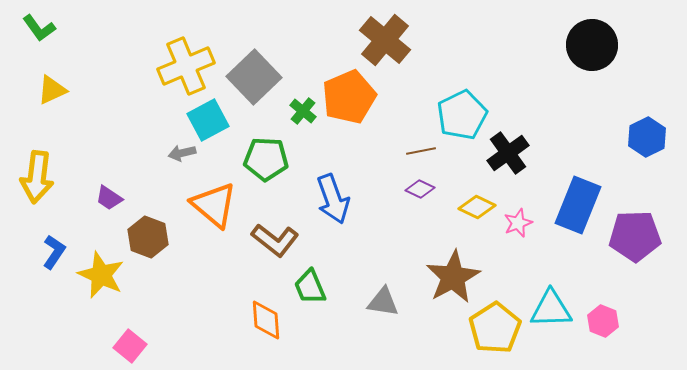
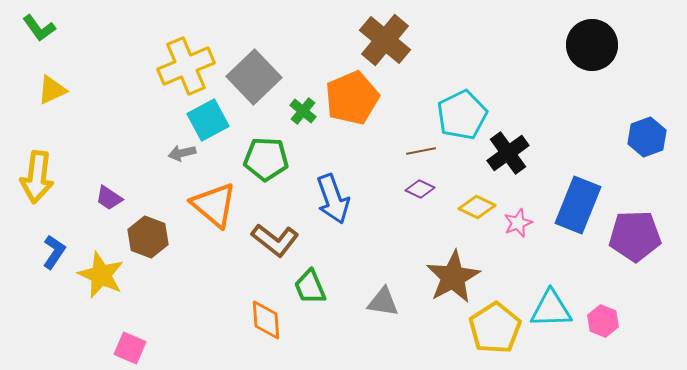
orange pentagon: moved 3 px right, 1 px down
blue hexagon: rotated 6 degrees clockwise
pink square: moved 2 px down; rotated 16 degrees counterclockwise
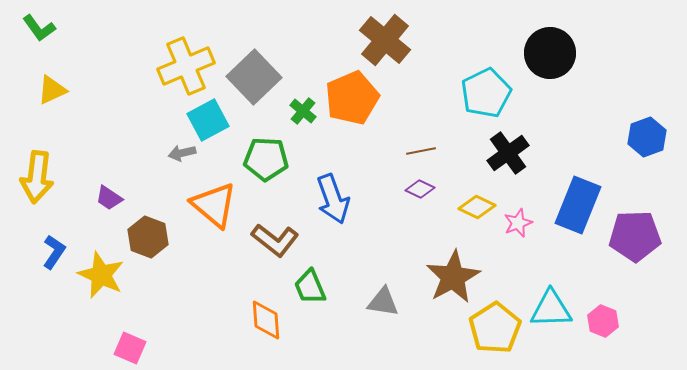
black circle: moved 42 px left, 8 px down
cyan pentagon: moved 24 px right, 22 px up
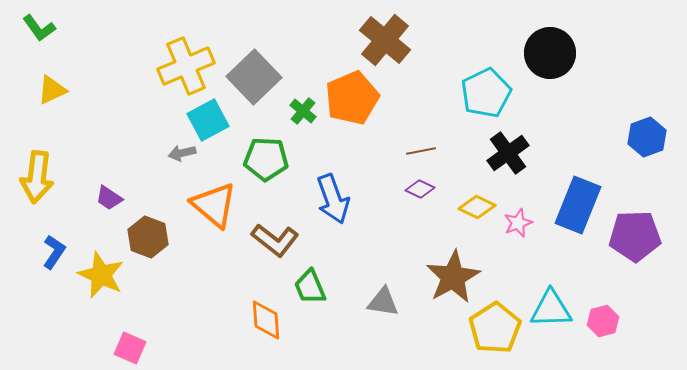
pink hexagon: rotated 24 degrees clockwise
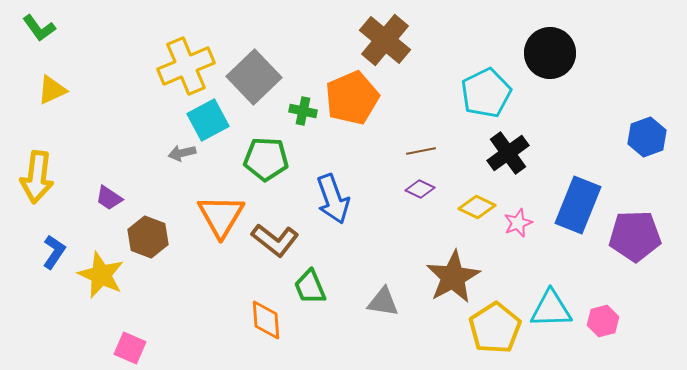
green cross: rotated 28 degrees counterclockwise
orange triangle: moved 7 px right, 11 px down; rotated 21 degrees clockwise
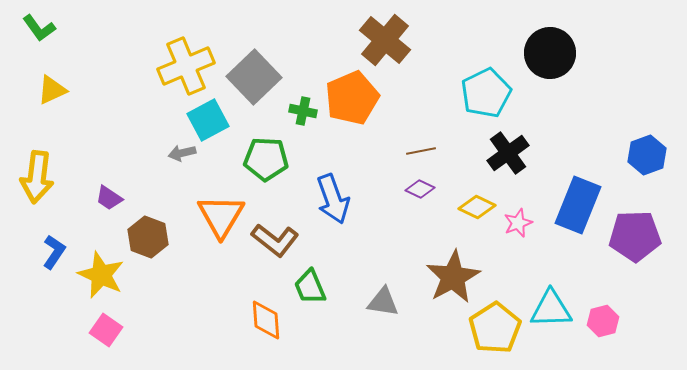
blue hexagon: moved 18 px down
pink square: moved 24 px left, 18 px up; rotated 12 degrees clockwise
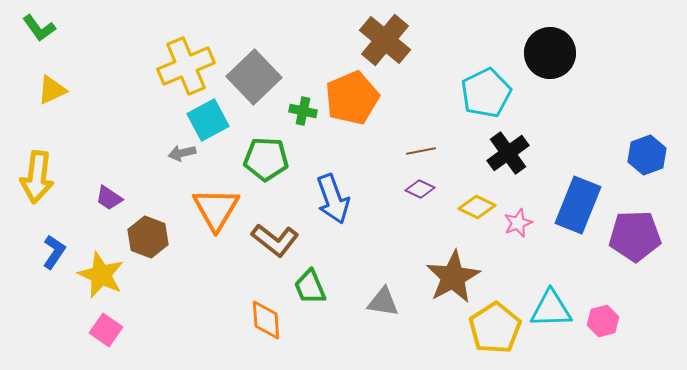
orange triangle: moved 5 px left, 7 px up
